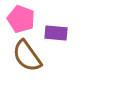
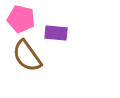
pink pentagon: rotated 8 degrees counterclockwise
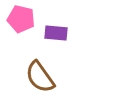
brown semicircle: moved 13 px right, 21 px down
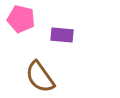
purple rectangle: moved 6 px right, 2 px down
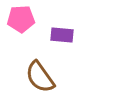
pink pentagon: rotated 16 degrees counterclockwise
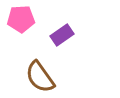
purple rectangle: rotated 40 degrees counterclockwise
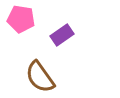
pink pentagon: rotated 12 degrees clockwise
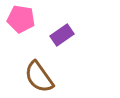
brown semicircle: moved 1 px left
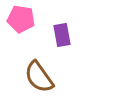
purple rectangle: rotated 65 degrees counterclockwise
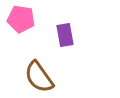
purple rectangle: moved 3 px right
